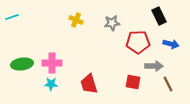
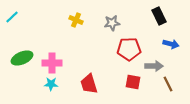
cyan line: rotated 24 degrees counterclockwise
red pentagon: moved 9 px left, 7 px down
green ellipse: moved 6 px up; rotated 15 degrees counterclockwise
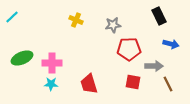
gray star: moved 1 px right, 2 px down
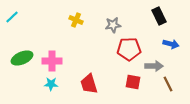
pink cross: moved 2 px up
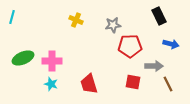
cyan line: rotated 32 degrees counterclockwise
red pentagon: moved 1 px right, 3 px up
green ellipse: moved 1 px right
cyan star: rotated 16 degrees clockwise
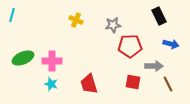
cyan line: moved 2 px up
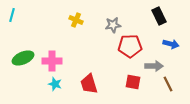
cyan star: moved 4 px right
